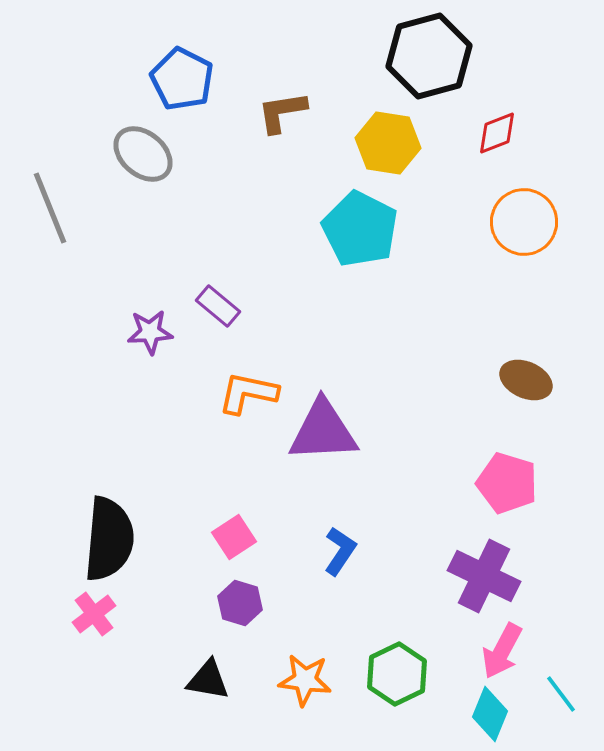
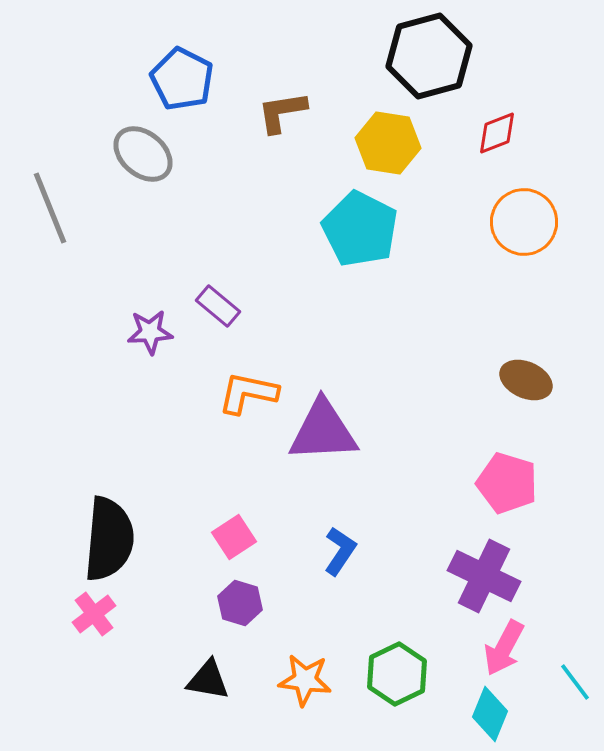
pink arrow: moved 2 px right, 3 px up
cyan line: moved 14 px right, 12 px up
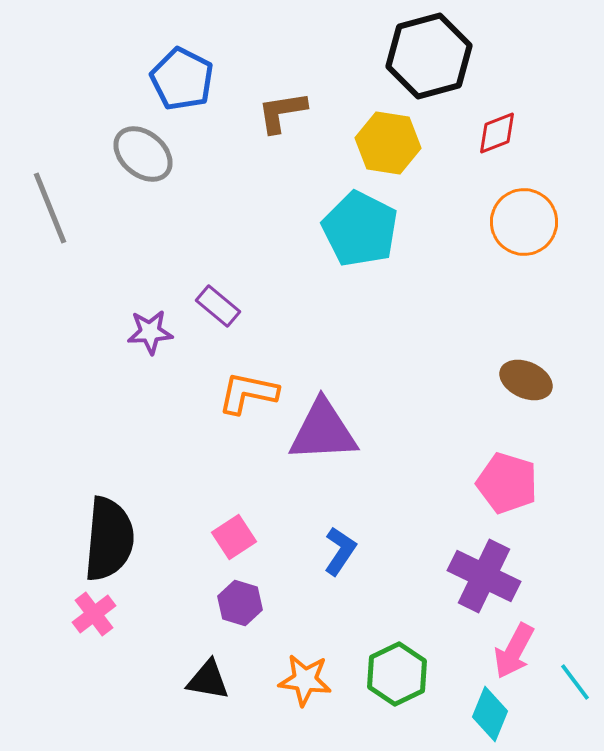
pink arrow: moved 10 px right, 3 px down
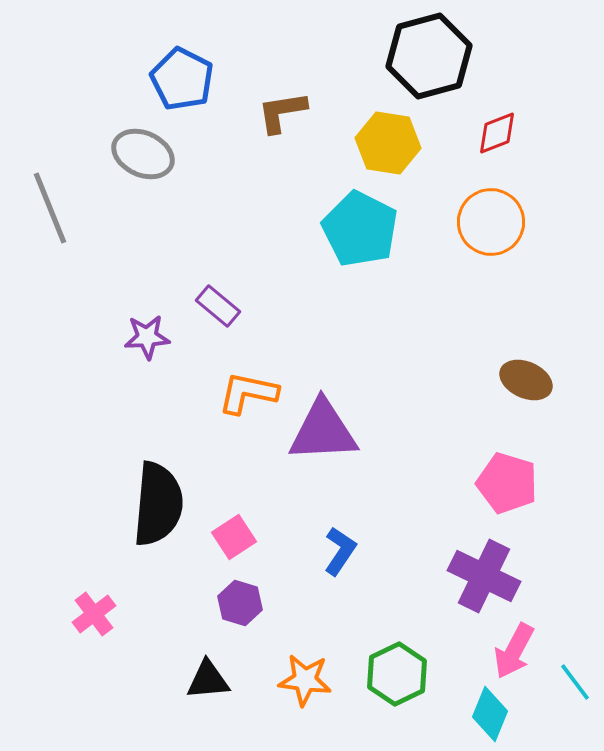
gray ellipse: rotated 16 degrees counterclockwise
orange circle: moved 33 px left
purple star: moved 3 px left, 5 px down
black semicircle: moved 49 px right, 35 px up
black triangle: rotated 15 degrees counterclockwise
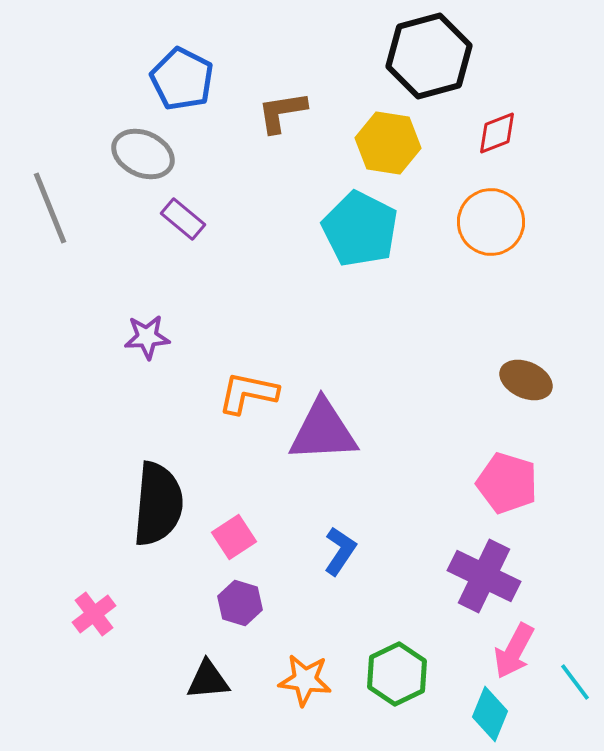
purple rectangle: moved 35 px left, 87 px up
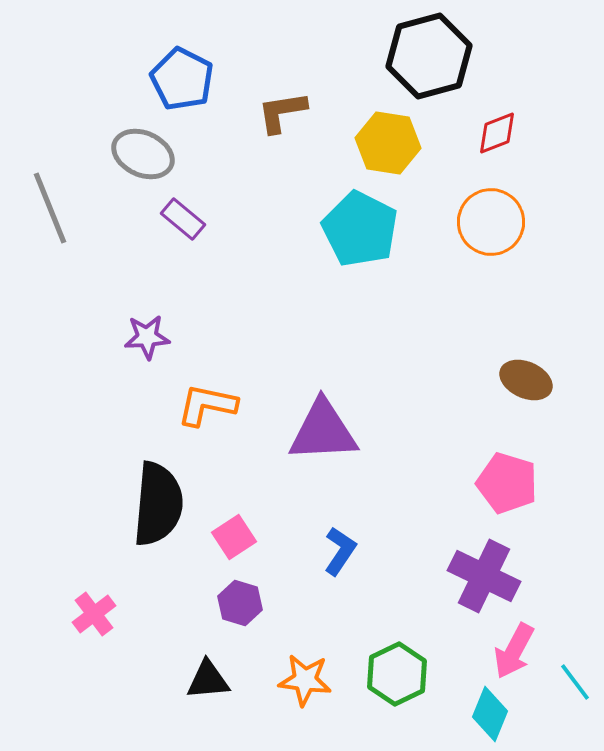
orange L-shape: moved 41 px left, 12 px down
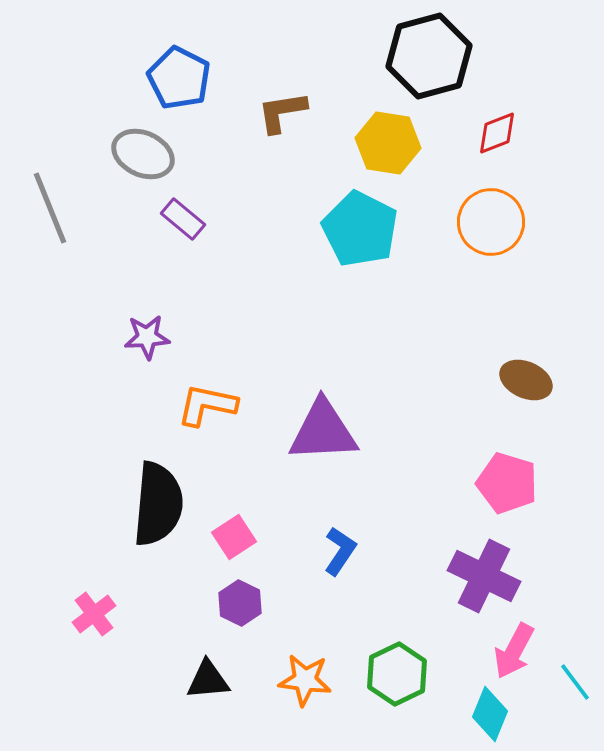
blue pentagon: moved 3 px left, 1 px up
purple hexagon: rotated 9 degrees clockwise
